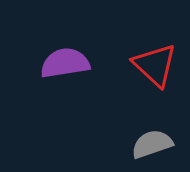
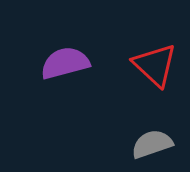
purple semicircle: rotated 6 degrees counterclockwise
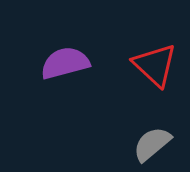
gray semicircle: rotated 21 degrees counterclockwise
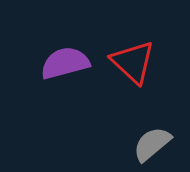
red triangle: moved 22 px left, 3 px up
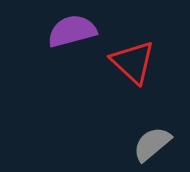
purple semicircle: moved 7 px right, 32 px up
